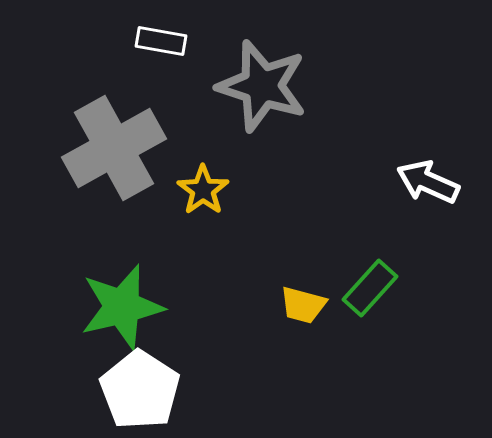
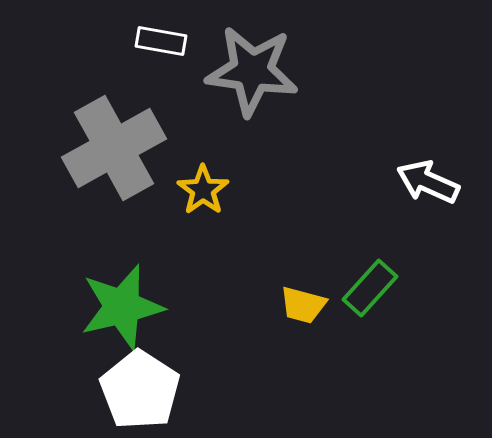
gray star: moved 10 px left, 15 px up; rotated 10 degrees counterclockwise
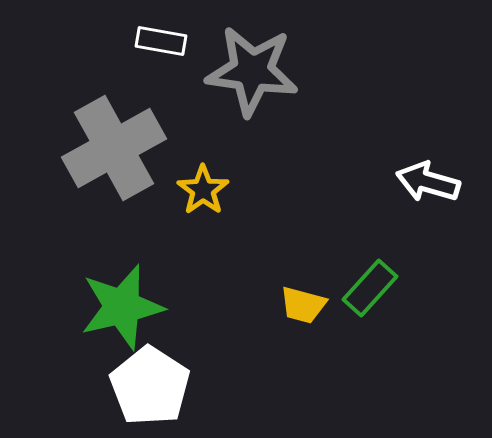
white arrow: rotated 8 degrees counterclockwise
white pentagon: moved 10 px right, 4 px up
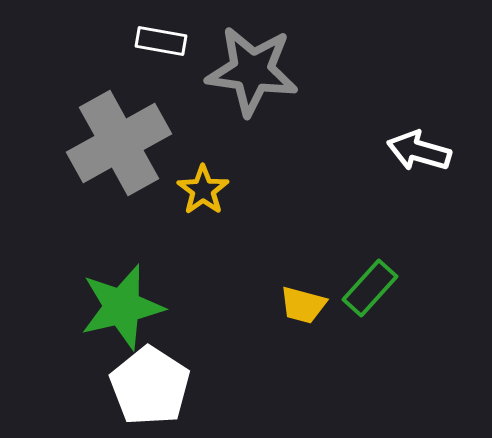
gray cross: moved 5 px right, 5 px up
white arrow: moved 9 px left, 31 px up
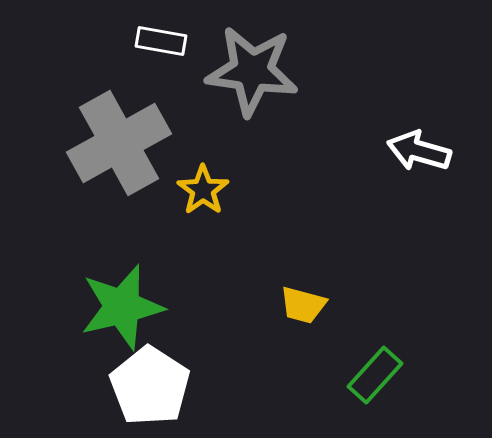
green rectangle: moved 5 px right, 87 px down
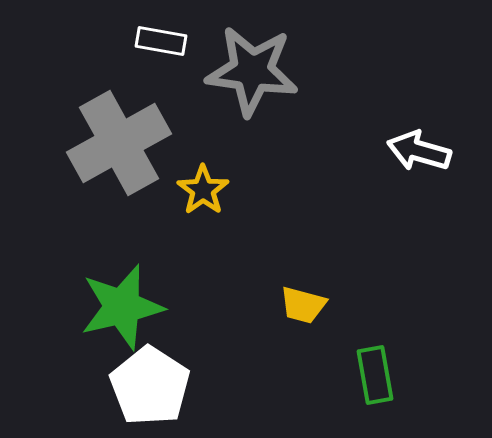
green rectangle: rotated 52 degrees counterclockwise
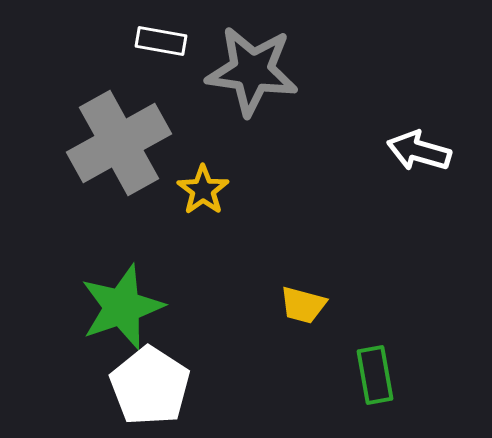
green star: rotated 6 degrees counterclockwise
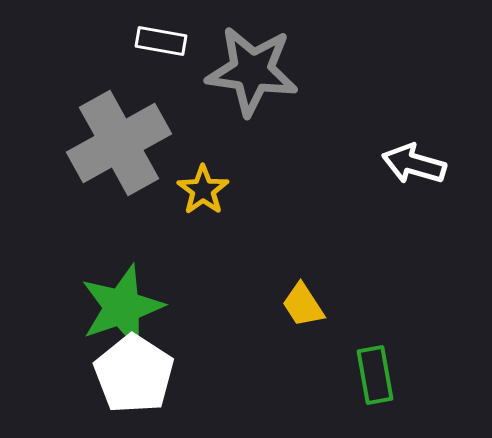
white arrow: moved 5 px left, 13 px down
yellow trapezoid: rotated 42 degrees clockwise
white pentagon: moved 16 px left, 12 px up
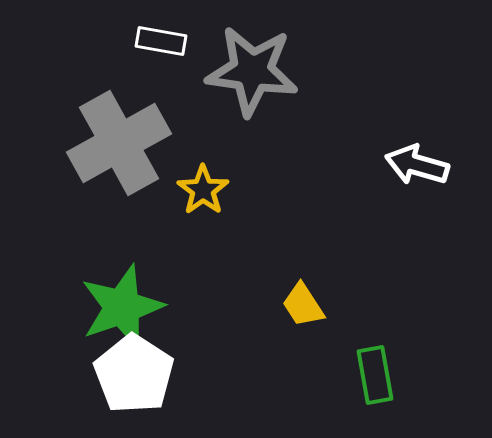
white arrow: moved 3 px right, 1 px down
